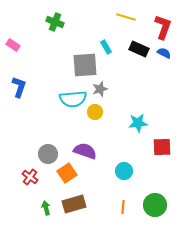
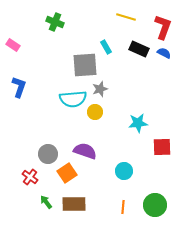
brown rectangle: rotated 15 degrees clockwise
green arrow: moved 6 px up; rotated 24 degrees counterclockwise
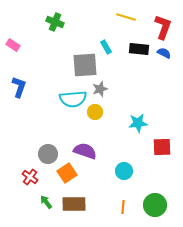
black rectangle: rotated 18 degrees counterclockwise
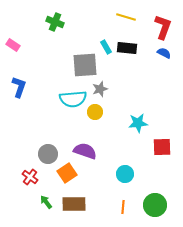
black rectangle: moved 12 px left, 1 px up
cyan circle: moved 1 px right, 3 px down
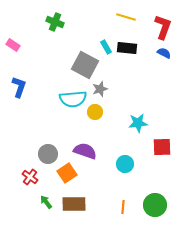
gray square: rotated 32 degrees clockwise
cyan circle: moved 10 px up
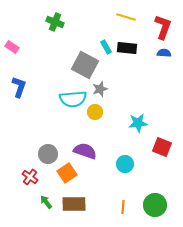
pink rectangle: moved 1 px left, 2 px down
blue semicircle: rotated 24 degrees counterclockwise
red square: rotated 24 degrees clockwise
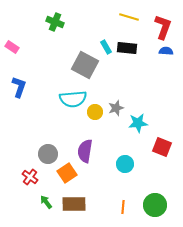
yellow line: moved 3 px right
blue semicircle: moved 2 px right, 2 px up
gray star: moved 16 px right, 19 px down
purple semicircle: rotated 100 degrees counterclockwise
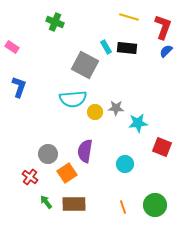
blue semicircle: rotated 48 degrees counterclockwise
gray star: rotated 21 degrees clockwise
orange line: rotated 24 degrees counterclockwise
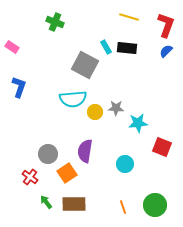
red L-shape: moved 3 px right, 2 px up
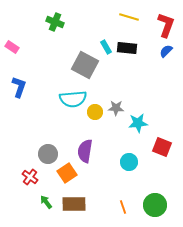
cyan circle: moved 4 px right, 2 px up
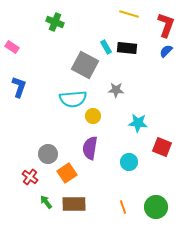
yellow line: moved 3 px up
gray star: moved 18 px up
yellow circle: moved 2 px left, 4 px down
cyan star: rotated 12 degrees clockwise
purple semicircle: moved 5 px right, 3 px up
green circle: moved 1 px right, 2 px down
